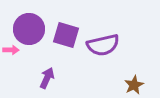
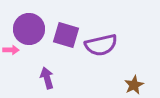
purple semicircle: moved 2 px left
purple arrow: rotated 40 degrees counterclockwise
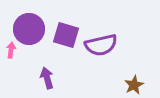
pink arrow: rotated 84 degrees counterclockwise
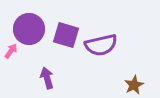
pink arrow: moved 1 px down; rotated 28 degrees clockwise
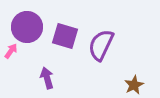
purple circle: moved 2 px left, 2 px up
purple square: moved 1 px left, 1 px down
purple semicircle: rotated 128 degrees clockwise
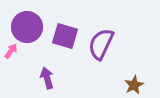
purple semicircle: moved 1 px up
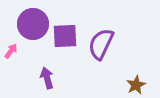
purple circle: moved 6 px right, 3 px up
purple square: rotated 20 degrees counterclockwise
brown star: moved 2 px right
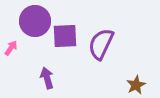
purple circle: moved 2 px right, 3 px up
pink arrow: moved 3 px up
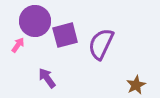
purple square: moved 1 px up; rotated 12 degrees counterclockwise
pink arrow: moved 7 px right, 3 px up
purple arrow: rotated 20 degrees counterclockwise
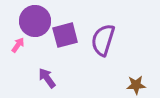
purple semicircle: moved 2 px right, 4 px up; rotated 8 degrees counterclockwise
brown star: rotated 24 degrees clockwise
